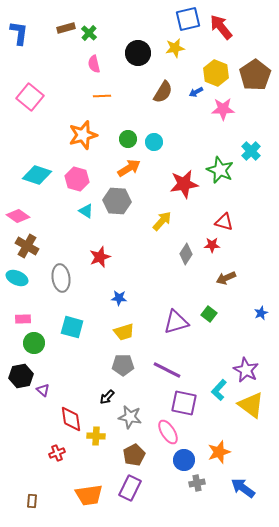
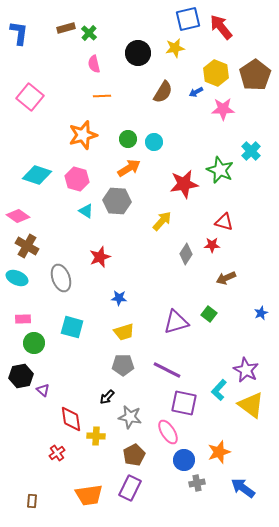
gray ellipse at (61, 278): rotated 12 degrees counterclockwise
red cross at (57, 453): rotated 14 degrees counterclockwise
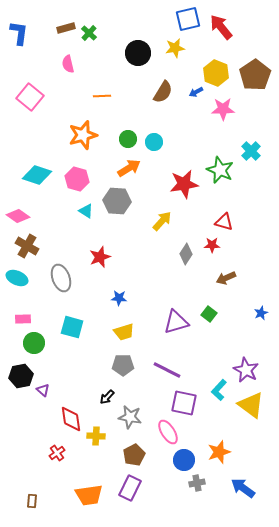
pink semicircle at (94, 64): moved 26 px left
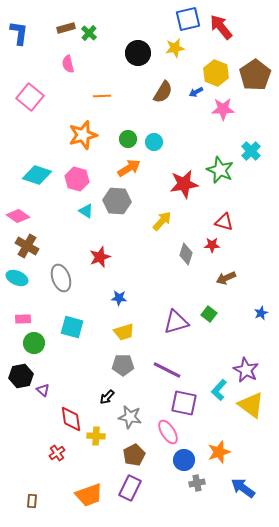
gray diamond at (186, 254): rotated 15 degrees counterclockwise
orange trapezoid at (89, 495): rotated 12 degrees counterclockwise
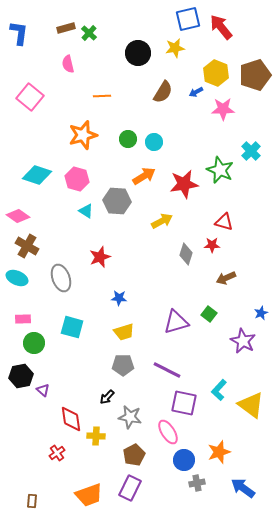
brown pentagon at (255, 75): rotated 16 degrees clockwise
orange arrow at (129, 168): moved 15 px right, 8 px down
yellow arrow at (162, 221): rotated 20 degrees clockwise
purple star at (246, 370): moved 3 px left, 29 px up
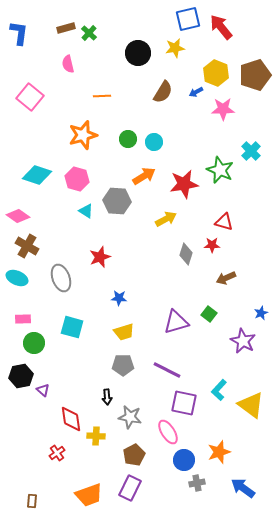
yellow arrow at (162, 221): moved 4 px right, 2 px up
black arrow at (107, 397): rotated 49 degrees counterclockwise
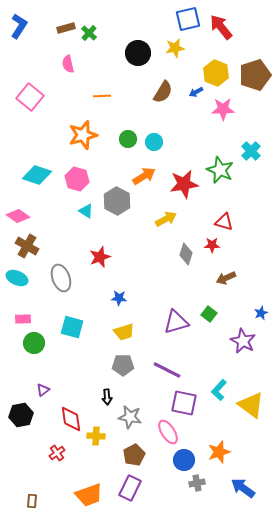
blue L-shape at (19, 33): moved 7 px up; rotated 25 degrees clockwise
gray hexagon at (117, 201): rotated 24 degrees clockwise
black hexagon at (21, 376): moved 39 px down
purple triangle at (43, 390): rotated 40 degrees clockwise
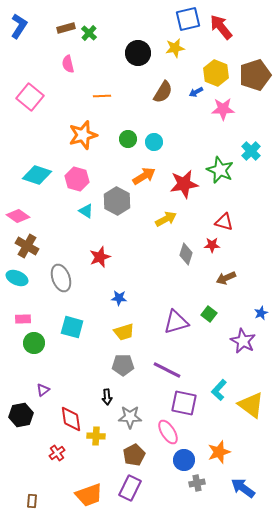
gray star at (130, 417): rotated 10 degrees counterclockwise
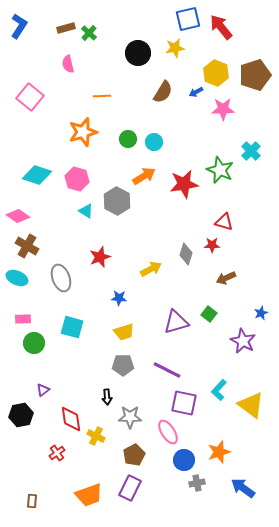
orange star at (83, 135): moved 3 px up
yellow arrow at (166, 219): moved 15 px left, 50 px down
yellow cross at (96, 436): rotated 24 degrees clockwise
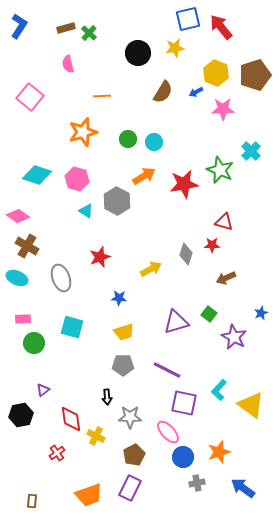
purple star at (243, 341): moved 9 px left, 4 px up
pink ellipse at (168, 432): rotated 10 degrees counterclockwise
blue circle at (184, 460): moved 1 px left, 3 px up
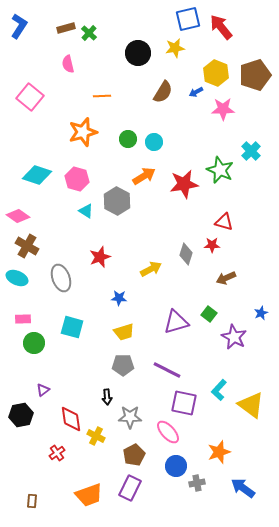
blue circle at (183, 457): moved 7 px left, 9 px down
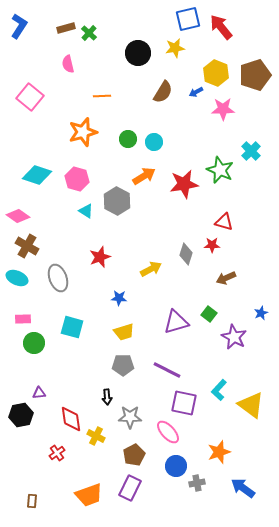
gray ellipse at (61, 278): moved 3 px left
purple triangle at (43, 390): moved 4 px left, 3 px down; rotated 32 degrees clockwise
